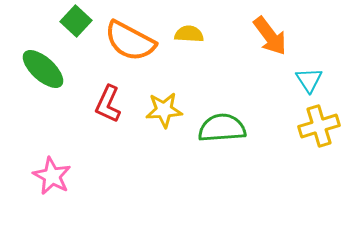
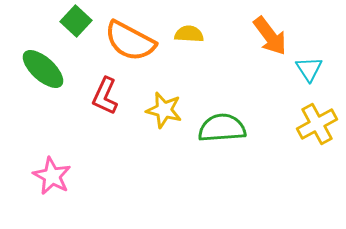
cyan triangle: moved 11 px up
red L-shape: moved 3 px left, 8 px up
yellow star: rotated 18 degrees clockwise
yellow cross: moved 2 px left, 2 px up; rotated 12 degrees counterclockwise
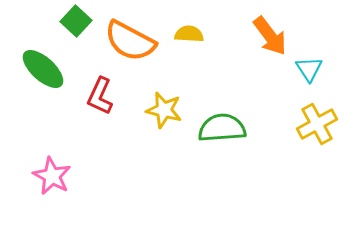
red L-shape: moved 5 px left
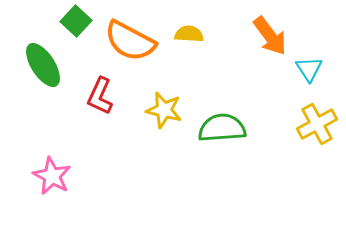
green ellipse: moved 4 px up; rotated 15 degrees clockwise
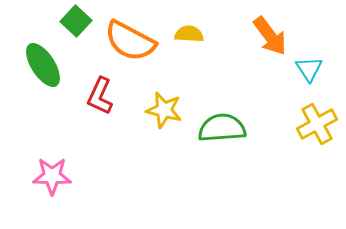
pink star: rotated 27 degrees counterclockwise
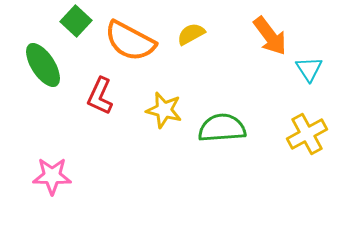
yellow semicircle: moved 2 px right; rotated 32 degrees counterclockwise
yellow cross: moved 10 px left, 10 px down
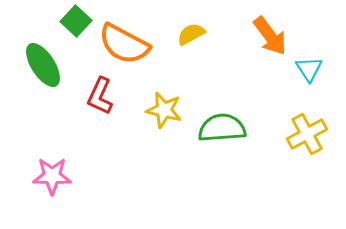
orange semicircle: moved 6 px left, 3 px down
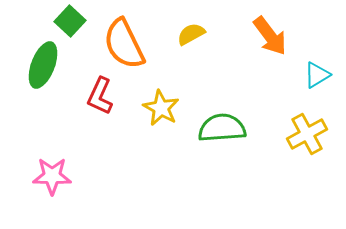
green square: moved 6 px left
orange semicircle: rotated 36 degrees clockwise
green ellipse: rotated 54 degrees clockwise
cyan triangle: moved 8 px right, 6 px down; rotated 32 degrees clockwise
yellow star: moved 3 px left, 2 px up; rotated 15 degrees clockwise
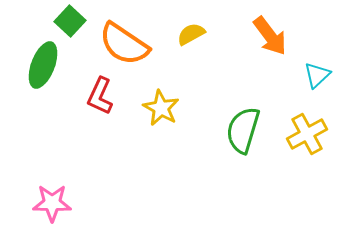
orange semicircle: rotated 30 degrees counterclockwise
cyan triangle: rotated 12 degrees counterclockwise
green semicircle: moved 21 px right, 2 px down; rotated 69 degrees counterclockwise
pink star: moved 27 px down
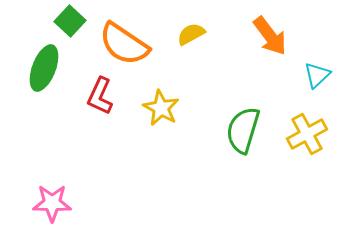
green ellipse: moved 1 px right, 3 px down
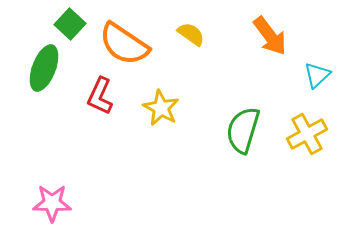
green square: moved 3 px down
yellow semicircle: rotated 64 degrees clockwise
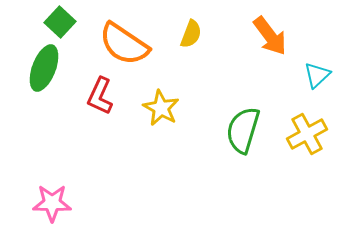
green square: moved 10 px left, 2 px up
yellow semicircle: rotated 76 degrees clockwise
